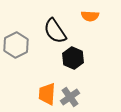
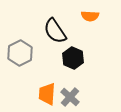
gray hexagon: moved 4 px right, 8 px down
gray cross: rotated 12 degrees counterclockwise
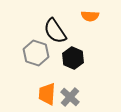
gray hexagon: moved 16 px right; rotated 15 degrees counterclockwise
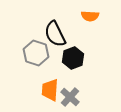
black semicircle: moved 3 px down; rotated 8 degrees clockwise
black hexagon: rotated 15 degrees clockwise
orange trapezoid: moved 3 px right, 4 px up
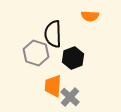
black semicircle: moved 2 px left; rotated 24 degrees clockwise
orange trapezoid: moved 3 px right, 4 px up
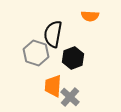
black semicircle: rotated 12 degrees clockwise
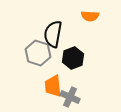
gray hexagon: moved 2 px right
orange trapezoid: rotated 10 degrees counterclockwise
gray cross: rotated 18 degrees counterclockwise
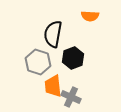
gray hexagon: moved 9 px down
gray cross: moved 1 px right
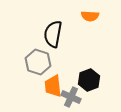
black hexagon: moved 16 px right, 22 px down
